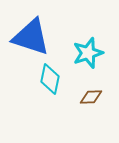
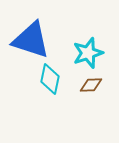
blue triangle: moved 3 px down
brown diamond: moved 12 px up
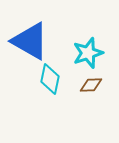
blue triangle: moved 1 px left, 1 px down; rotated 12 degrees clockwise
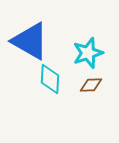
cyan diamond: rotated 8 degrees counterclockwise
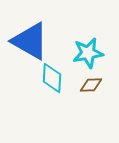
cyan star: rotated 8 degrees clockwise
cyan diamond: moved 2 px right, 1 px up
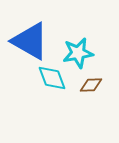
cyan star: moved 10 px left
cyan diamond: rotated 24 degrees counterclockwise
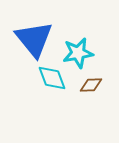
blue triangle: moved 4 px right, 2 px up; rotated 21 degrees clockwise
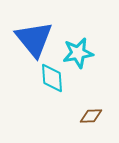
cyan diamond: rotated 16 degrees clockwise
brown diamond: moved 31 px down
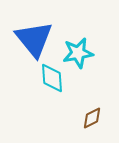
brown diamond: moved 1 px right, 2 px down; rotated 25 degrees counterclockwise
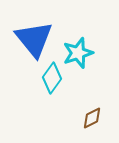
cyan star: rotated 8 degrees counterclockwise
cyan diamond: rotated 40 degrees clockwise
